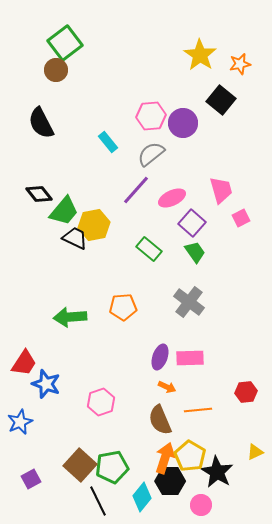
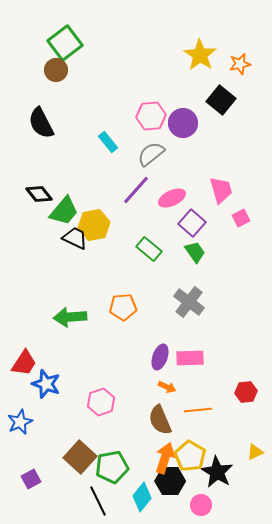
brown square at (80, 465): moved 8 px up
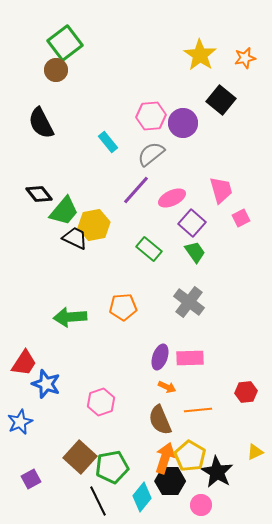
orange star at (240, 64): moved 5 px right, 6 px up
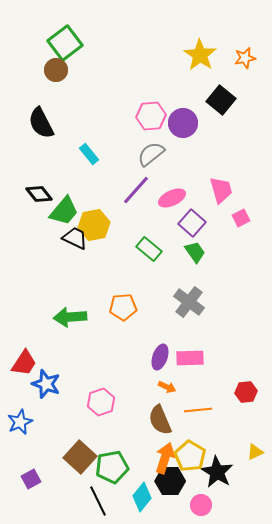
cyan rectangle at (108, 142): moved 19 px left, 12 px down
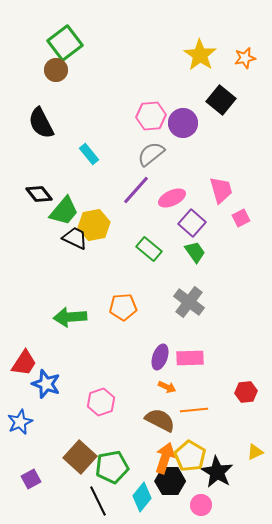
orange line at (198, 410): moved 4 px left
brown semicircle at (160, 420): rotated 140 degrees clockwise
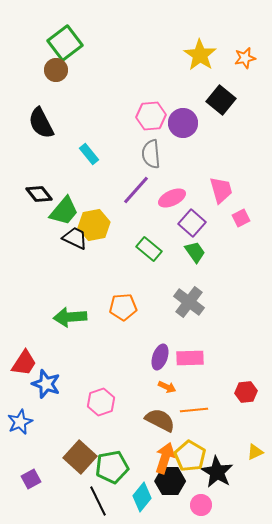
gray semicircle at (151, 154): rotated 56 degrees counterclockwise
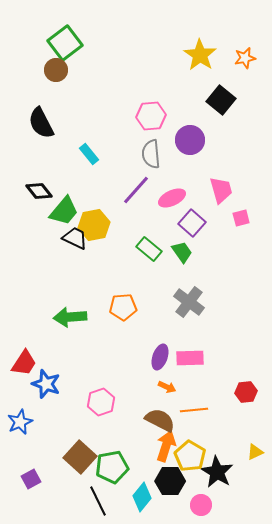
purple circle at (183, 123): moved 7 px right, 17 px down
black diamond at (39, 194): moved 3 px up
pink square at (241, 218): rotated 12 degrees clockwise
green trapezoid at (195, 252): moved 13 px left
orange arrow at (165, 458): moved 1 px right, 12 px up
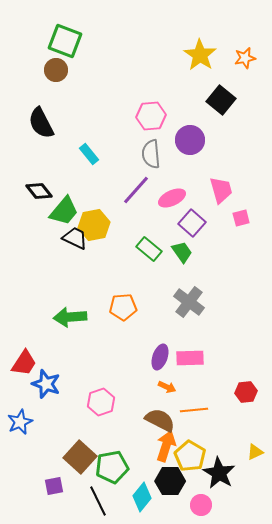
green square at (65, 43): moved 2 px up; rotated 32 degrees counterclockwise
black star at (217, 472): moved 2 px right, 1 px down
purple square at (31, 479): moved 23 px right, 7 px down; rotated 18 degrees clockwise
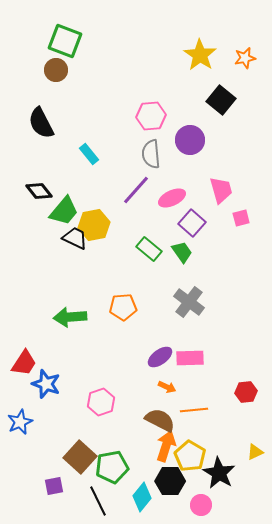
purple ellipse at (160, 357): rotated 35 degrees clockwise
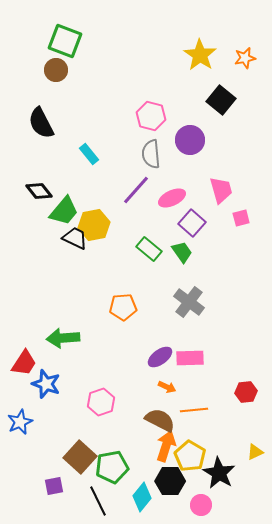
pink hexagon at (151, 116): rotated 20 degrees clockwise
green arrow at (70, 317): moved 7 px left, 21 px down
